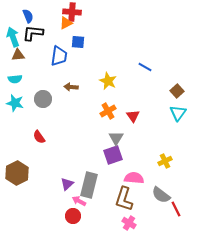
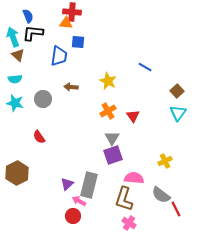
orange triangle: rotated 32 degrees clockwise
brown triangle: rotated 48 degrees clockwise
gray triangle: moved 4 px left
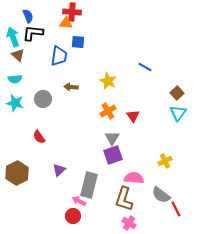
brown square: moved 2 px down
purple triangle: moved 8 px left, 14 px up
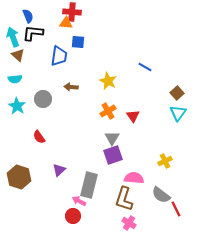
cyan star: moved 2 px right, 3 px down; rotated 18 degrees clockwise
brown hexagon: moved 2 px right, 4 px down; rotated 15 degrees counterclockwise
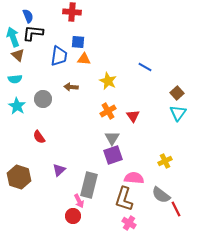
orange triangle: moved 18 px right, 36 px down
pink arrow: rotated 144 degrees counterclockwise
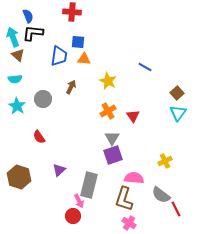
brown arrow: rotated 112 degrees clockwise
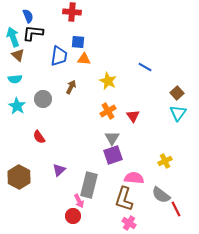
brown hexagon: rotated 10 degrees clockwise
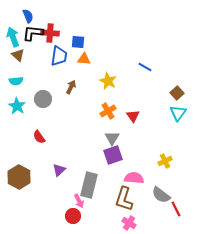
red cross: moved 22 px left, 21 px down
cyan semicircle: moved 1 px right, 2 px down
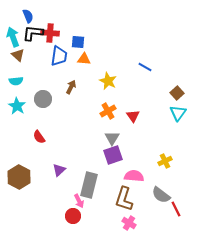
pink semicircle: moved 2 px up
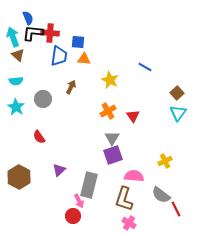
blue semicircle: moved 2 px down
yellow star: moved 2 px right, 1 px up
cyan star: moved 1 px left, 1 px down
